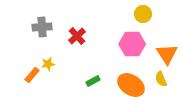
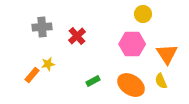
yellow semicircle: moved 2 px down
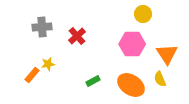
yellow semicircle: moved 1 px left, 2 px up
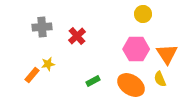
pink hexagon: moved 4 px right, 5 px down
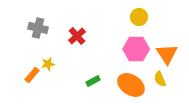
yellow circle: moved 4 px left, 3 px down
gray cross: moved 4 px left, 1 px down; rotated 18 degrees clockwise
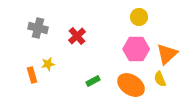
orange triangle: rotated 20 degrees clockwise
orange rectangle: rotated 56 degrees counterclockwise
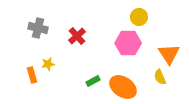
pink hexagon: moved 8 px left, 6 px up
orange triangle: moved 2 px right; rotated 20 degrees counterclockwise
yellow semicircle: moved 2 px up
orange ellipse: moved 8 px left, 2 px down
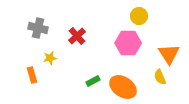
yellow circle: moved 1 px up
yellow star: moved 2 px right, 6 px up
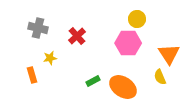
yellow circle: moved 2 px left, 3 px down
